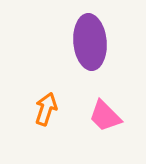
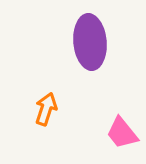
pink trapezoid: moved 17 px right, 17 px down; rotated 6 degrees clockwise
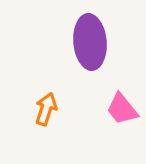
pink trapezoid: moved 24 px up
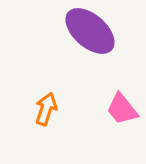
purple ellipse: moved 11 px up; rotated 44 degrees counterclockwise
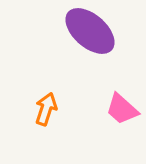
pink trapezoid: rotated 9 degrees counterclockwise
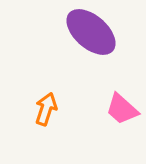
purple ellipse: moved 1 px right, 1 px down
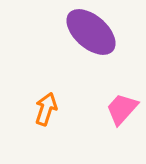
pink trapezoid: rotated 90 degrees clockwise
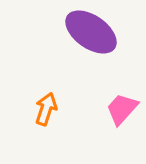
purple ellipse: rotated 6 degrees counterclockwise
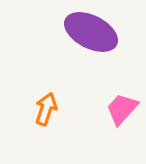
purple ellipse: rotated 8 degrees counterclockwise
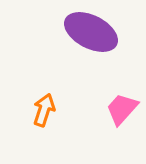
orange arrow: moved 2 px left, 1 px down
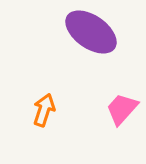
purple ellipse: rotated 8 degrees clockwise
